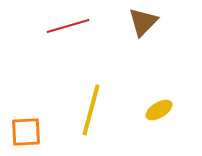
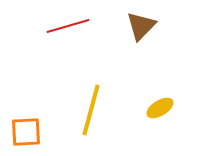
brown triangle: moved 2 px left, 4 px down
yellow ellipse: moved 1 px right, 2 px up
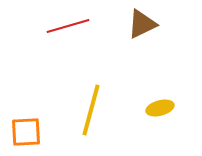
brown triangle: moved 1 px right, 2 px up; rotated 20 degrees clockwise
yellow ellipse: rotated 16 degrees clockwise
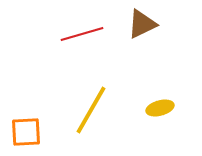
red line: moved 14 px right, 8 px down
yellow line: rotated 15 degrees clockwise
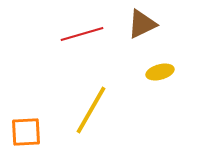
yellow ellipse: moved 36 px up
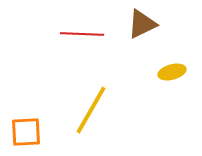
red line: rotated 18 degrees clockwise
yellow ellipse: moved 12 px right
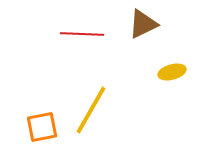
brown triangle: moved 1 px right
orange square: moved 16 px right, 5 px up; rotated 8 degrees counterclockwise
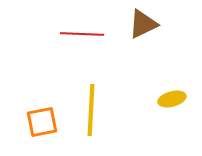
yellow ellipse: moved 27 px down
yellow line: rotated 27 degrees counterclockwise
orange square: moved 5 px up
